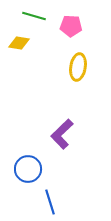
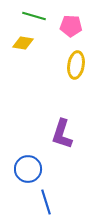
yellow diamond: moved 4 px right
yellow ellipse: moved 2 px left, 2 px up
purple L-shape: rotated 28 degrees counterclockwise
blue line: moved 4 px left
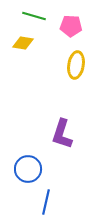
blue line: rotated 30 degrees clockwise
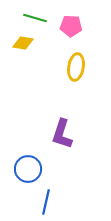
green line: moved 1 px right, 2 px down
yellow ellipse: moved 2 px down
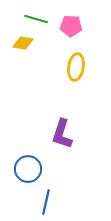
green line: moved 1 px right, 1 px down
